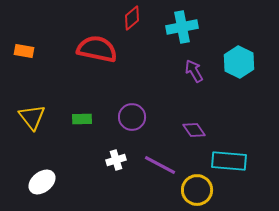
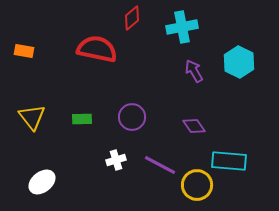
purple diamond: moved 4 px up
yellow circle: moved 5 px up
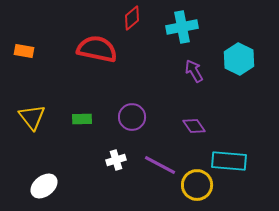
cyan hexagon: moved 3 px up
white ellipse: moved 2 px right, 4 px down
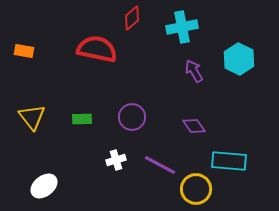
yellow circle: moved 1 px left, 4 px down
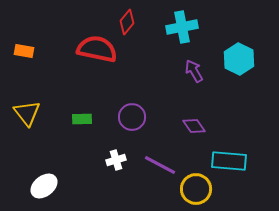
red diamond: moved 5 px left, 4 px down; rotated 10 degrees counterclockwise
yellow triangle: moved 5 px left, 4 px up
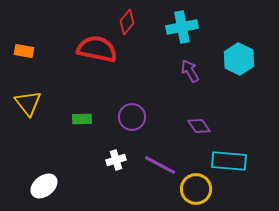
purple arrow: moved 4 px left
yellow triangle: moved 1 px right, 10 px up
purple diamond: moved 5 px right
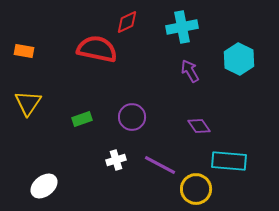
red diamond: rotated 25 degrees clockwise
yellow triangle: rotated 12 degrees clockwise
green rectangle: rotated 18 degrees counterclockwise
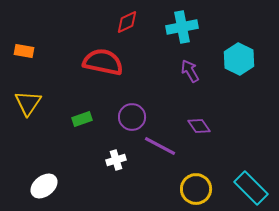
red semicircle: moved 6 px right, 13 px down
cyan rectangle: moved 22 px right, 27 px down; rotated 40 degrees clockwise
purple line: moved 19 px up
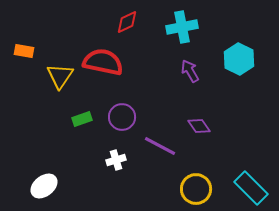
yellow triangle: moved 32 px right, 27 px up
purple circle: moved 10 px left
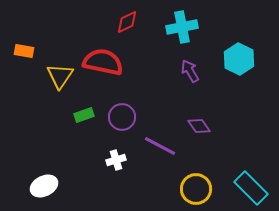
green rectangle: moved 2 px right, 4 px up
white ellipse: rotated 12 degrees clockwise
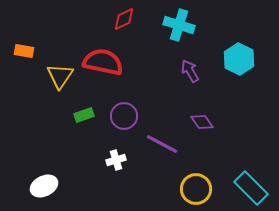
red diamond: moved 3 px left, 3 px up
cyan cross: moved 3 px left, 2 px up; rotated 28 degrees clockwise
purple circle: moved 2 px right, 1 px up
purple diamond: moved 3 px right, 4 px up
purple line: moved 2 px right, 2 px up
